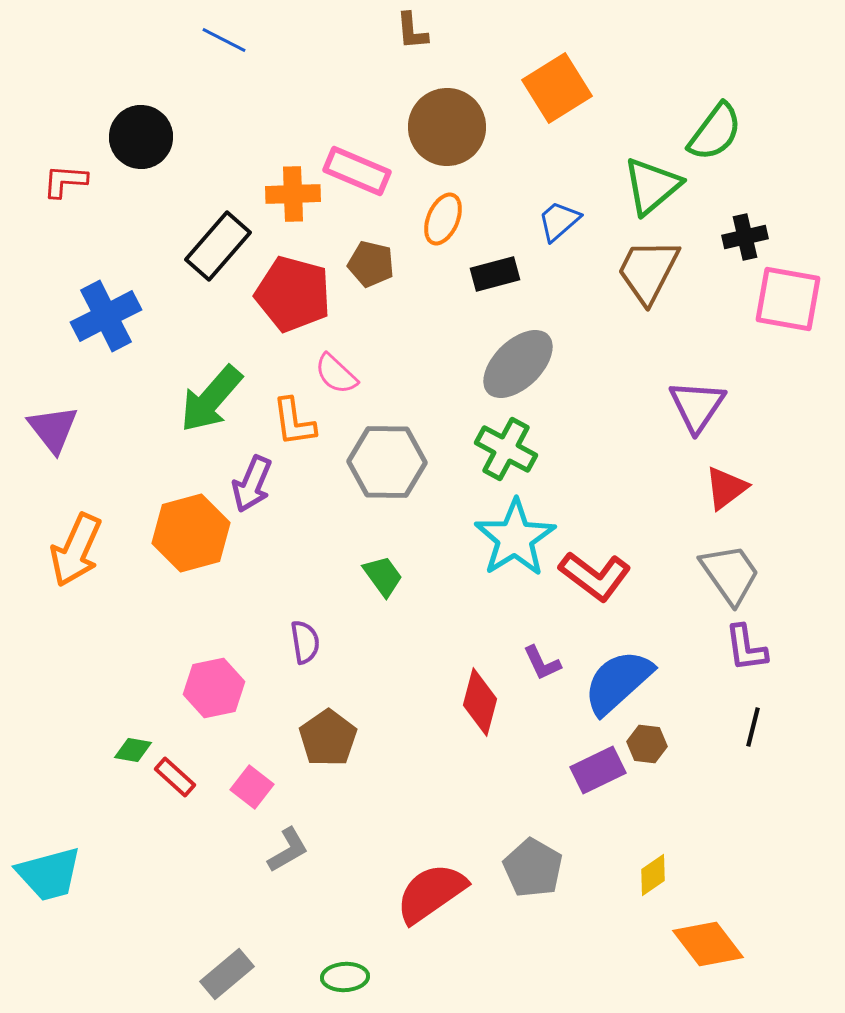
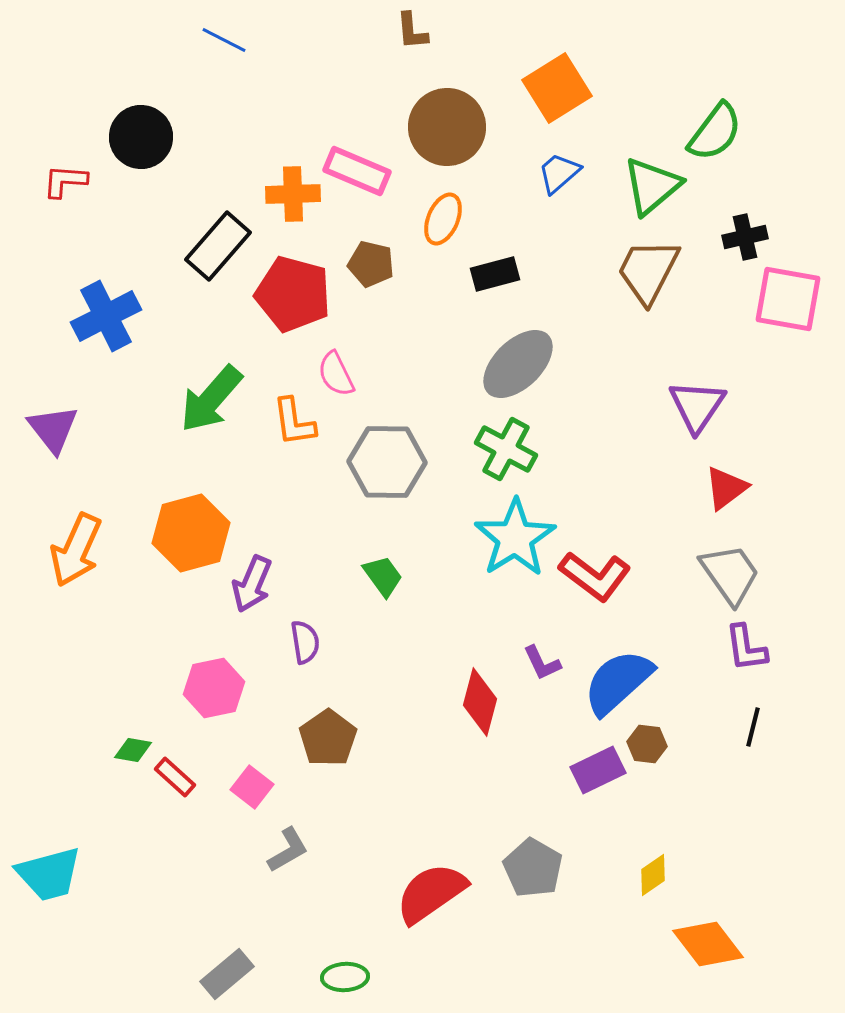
blue trapezoid at (559, 221): moved 48 px up
pink semicircle at (336, 374): rotated 21 degrees clockwise
purple arrow at (252, 484): moved 100 px down
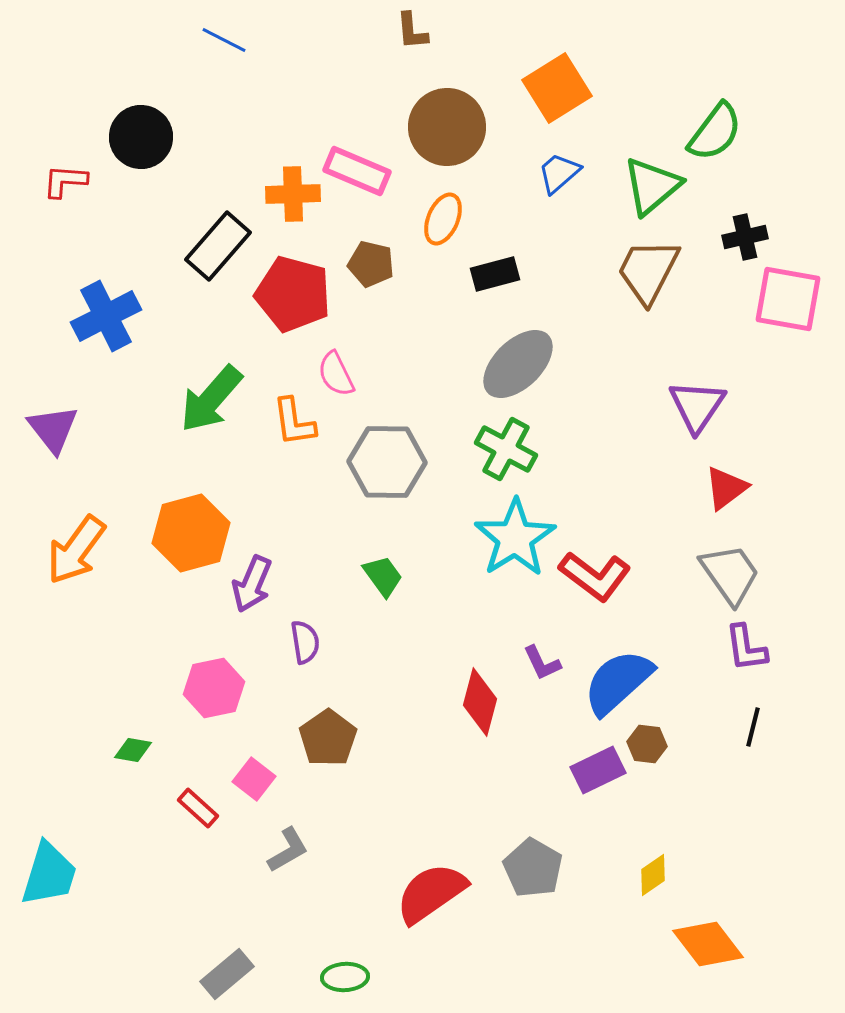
orange arrow at (76, 550): rotated 12 degrees clockwise
red rectangle at (175, 777): moved 23 px right, 31 px down
pink square at (252, 787): moved 2 px right, 8 px up
cyan trapezoid at (49, 874): rotated 58 degrees counterclockwise
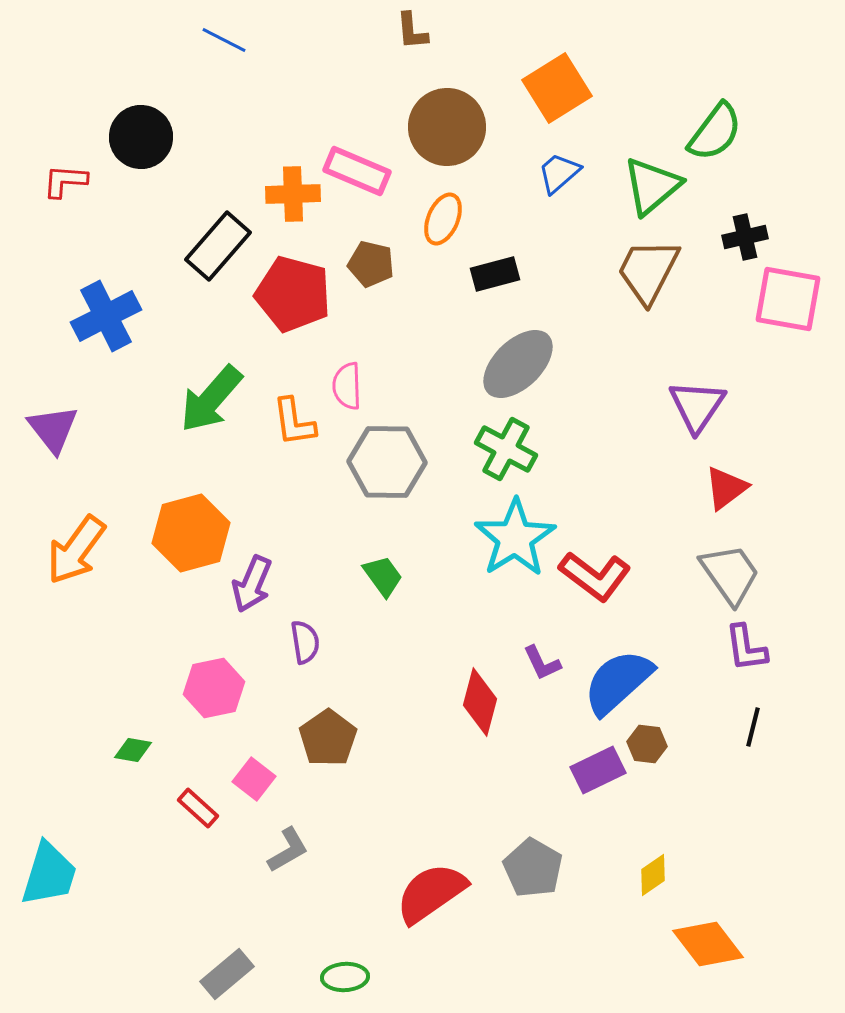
pink semicircle at (336, 374): moved 11 px right, 12 px down; rotated 24 degrees clockwise
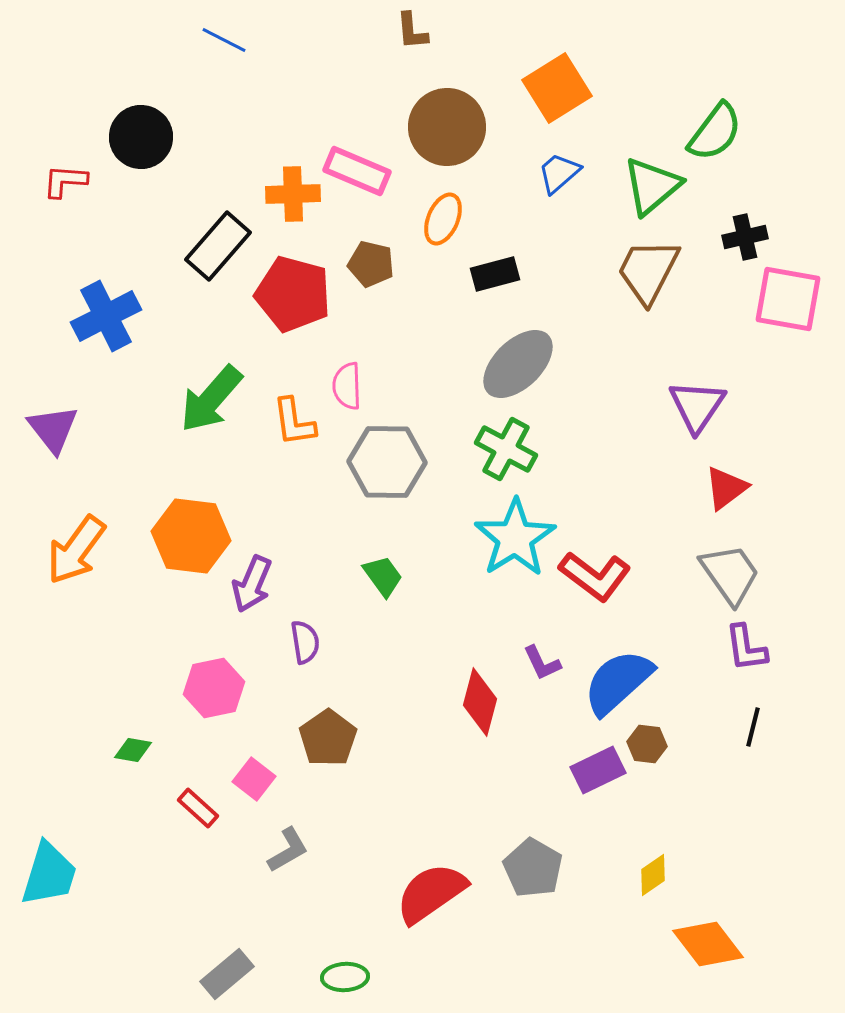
orange hexagon at (191, 533): moved 3 px down; rotated 22 degrees clockwise
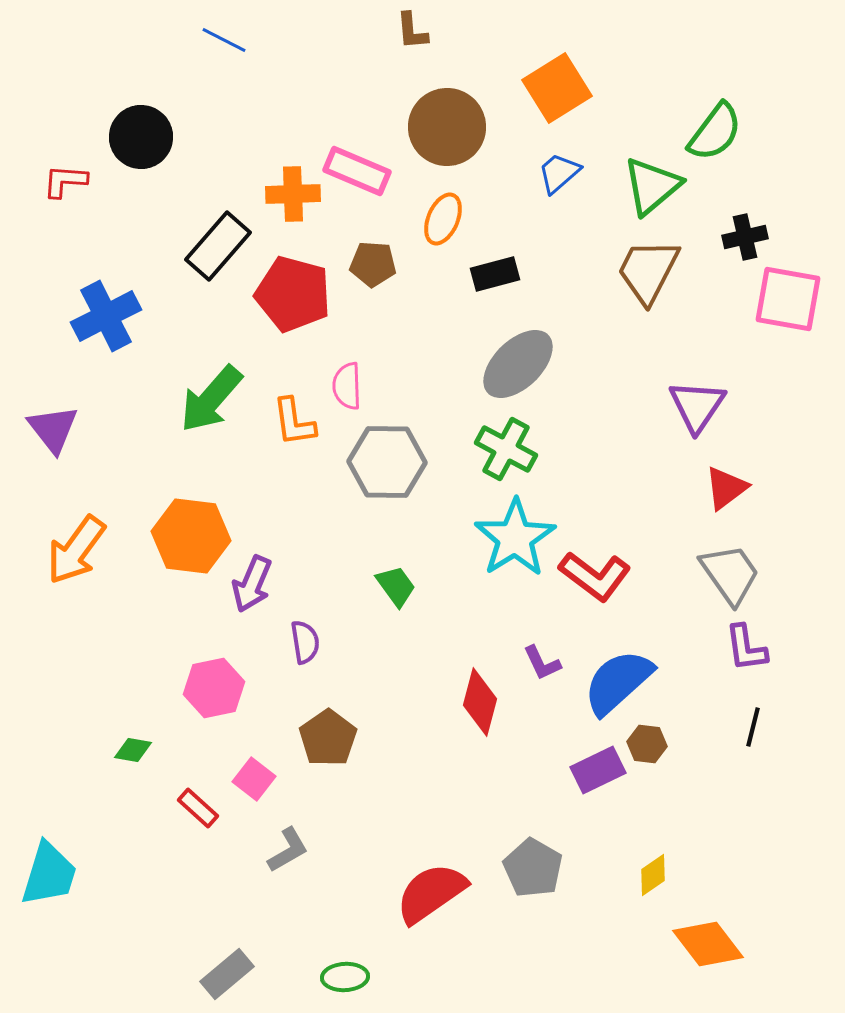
brown pentagon at (371, 264): moved 2 px right; rotated 9 degrees counterclockwise
green trapezoid at (383, 576): moved 13 px right, 10 px down
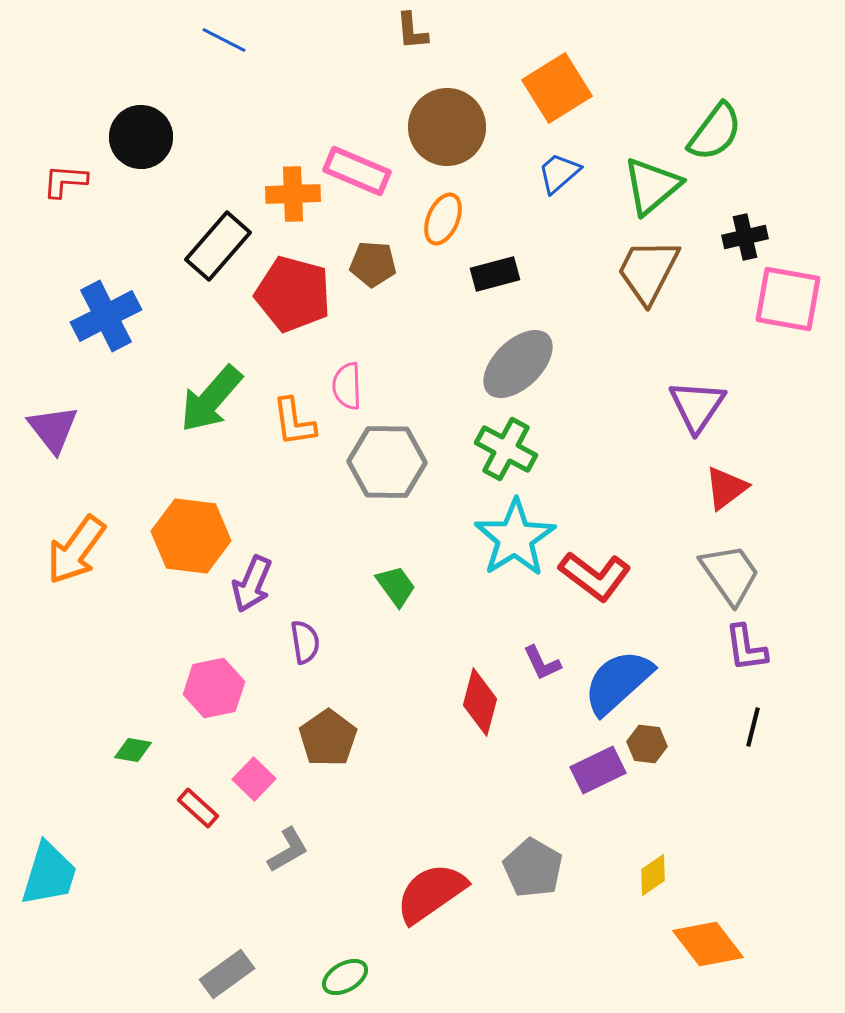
pink square at (254, 779): rotated 6 degrees clockwise
gray rectangle at (227, 974): rotated 4 degrees clockwise
green ellipse at (345, 977): rotated 27 degrees counterclockwise
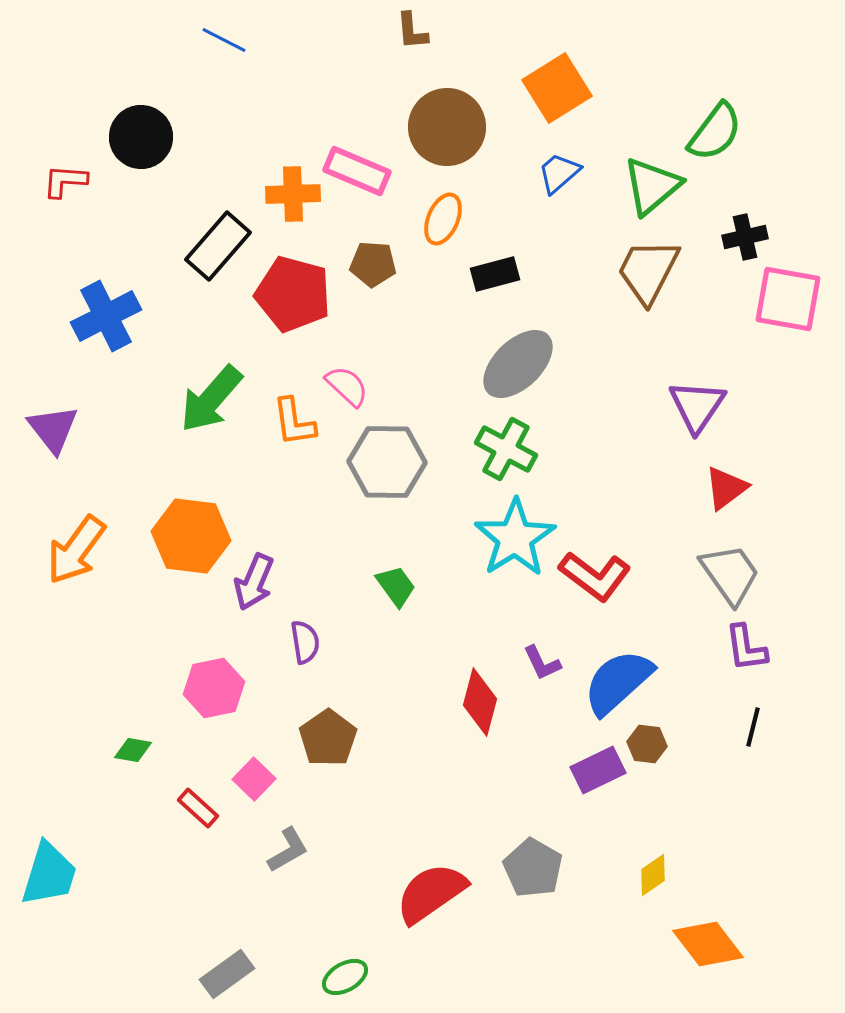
pink semicircle at (347, 386): rotated 135 degrees clockwise
purple arrow at (252, 584): moved 2 px right, 2 px up
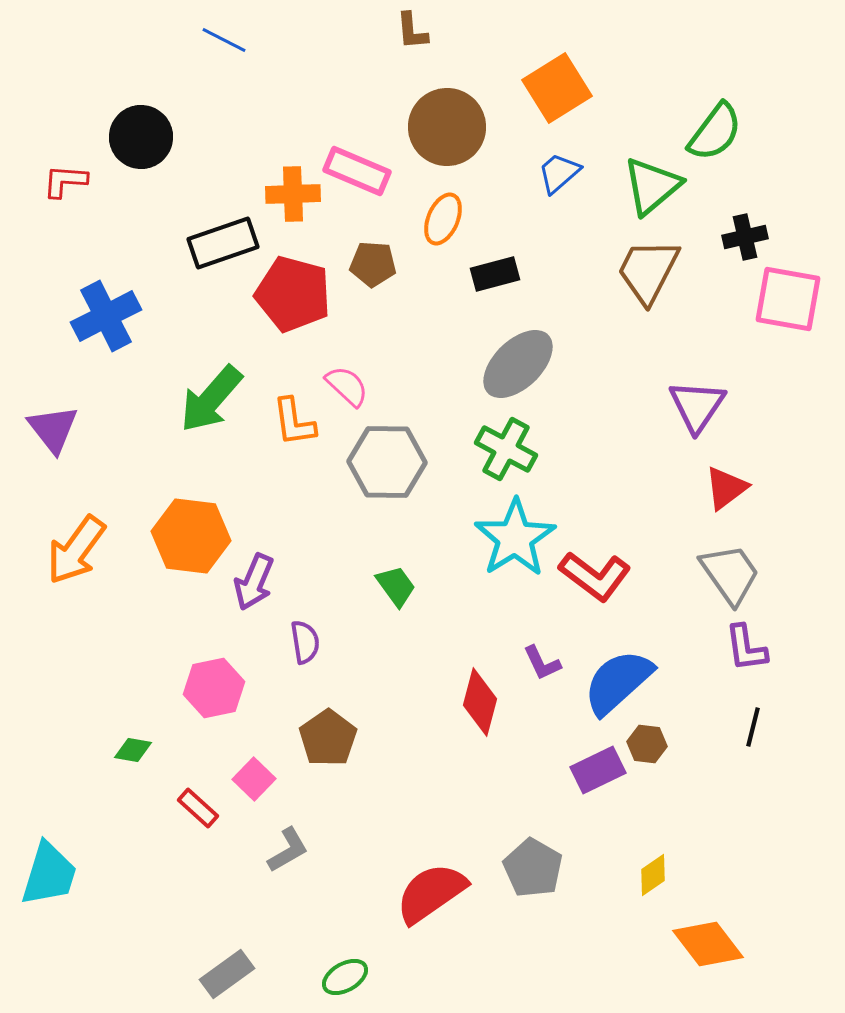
black rectangle at (218, 246): moved 5 px right, 3 px up; rotated 30 degrees clockwise
